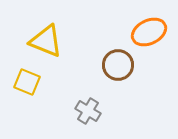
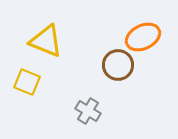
orange ellipse: moved 6 px left, 5 px down
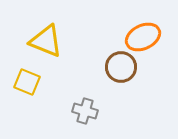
brown circle: moved 3 px right, 2 px down
gray cross: moved 3 px left; rotated 15 degrees counterclockwise
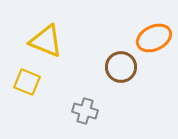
orange ellipse: moved 11 px right, 1 px down
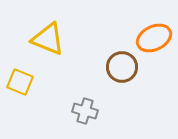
yellow triangle: moved 2 px right, 2 px up
brown circle: moved 1 px right
yellow square: moved 7 px left
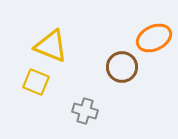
yellow triangle: moved 3 px right, 7 px down
yellow square: moved 16 px right
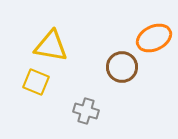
yellow triangle: rotated 12 degrees counterclockwise
gray cross: moved 1 px right
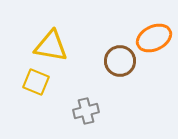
brown circle: moved 2 px left, 6 px up
gray cross: rotated 30 degrees counterclockwise
